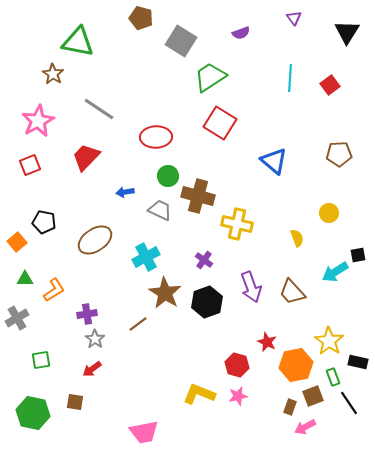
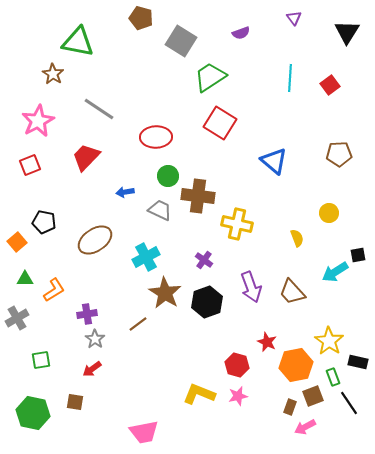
brown cross at (198, 196): rotated 8 degrees counterclockwise
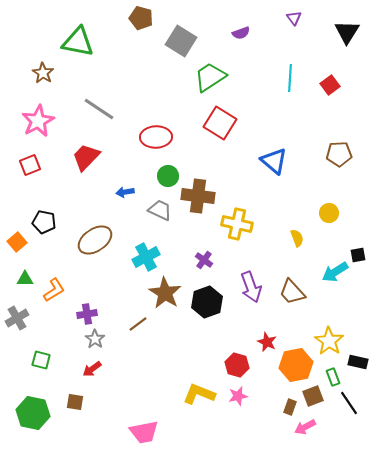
brown star at (53, 74): moved 10 px left, 1 px up
green square at (41, 360): rotated 24 degrees clockwise
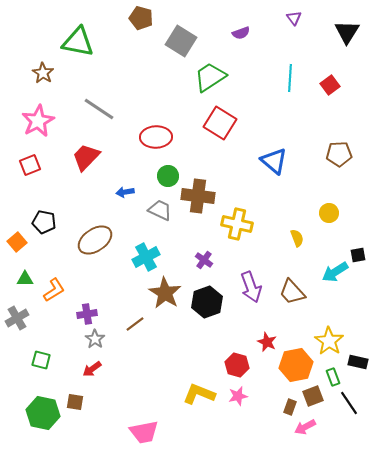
brown line at (138, 324): moved 3 px left
green hexagon at (33, 413): moved 10 px right
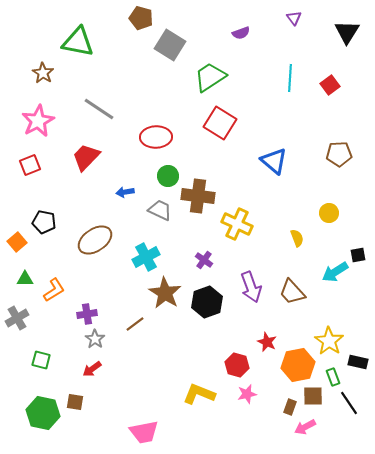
gray square at (181, 41): moved 11 px left, 4 px down
yellow cross at (237, 224): rotated 12 degrees clockwise
orange hexagon at (296, 365): moved 2 px right
pink star at (238, 396): moved 9 px right, 2 px up
brown square at (313, 396): rotated 20 degrees clockwise
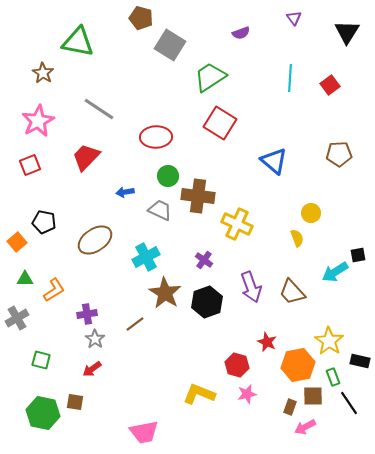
yellow circle at (329, 213): moved 18 px left
black rectangle at (358, 362): moved 2 px right, 1 px up
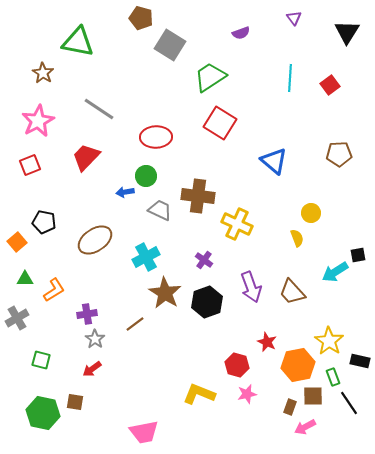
green circle at (168, 176): moved 22 px left
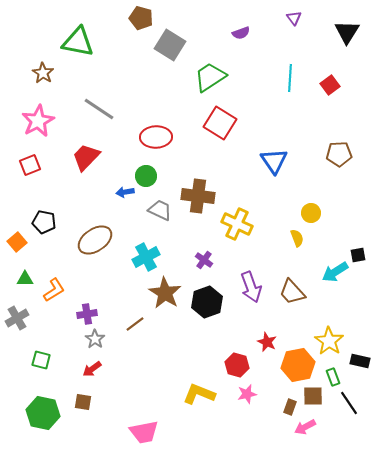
blue triangle at (274, 161): rotated 16 degrees clockwise
brown square at (75, 402): moved 8 px right
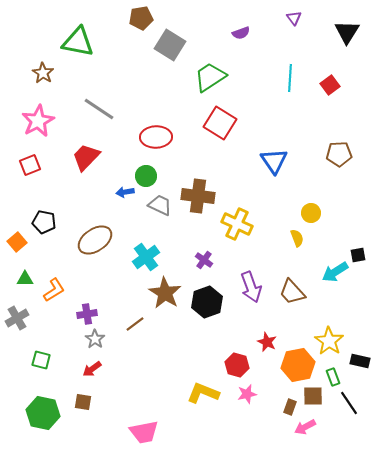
brown pentagon at (141, 18): rotated 25 degrees counterclockwise
gray trapezoid at (160, 210): moved 5 px up
cyan cross at (146, 257): rotated 8 degrees counterclockwise
yellow L-shape at (199, 394): moved 4 px right, 1 px up
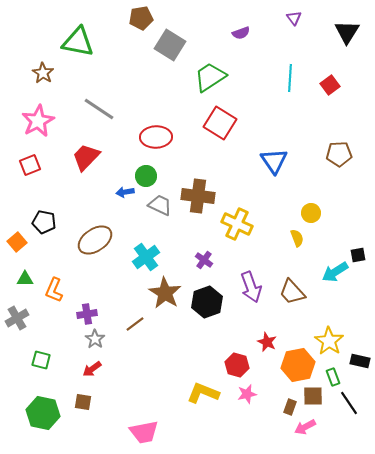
orange L-shape at (54, 290): rotated 145 degrees clockwise
